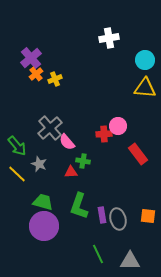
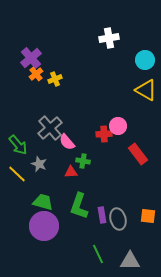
yellow triangle: moved 1 px right, 2 px down; rotated 25 degrees clockwise
green arrow: moved 1 px right, 1 px up
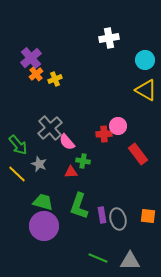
green line: moved 4 px down; rotated 42 degrees counterclockwise
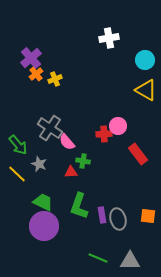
gray cross: rotated 15 degrees counterclockwise
green trapezoid: rotated 10 degrees clockwise
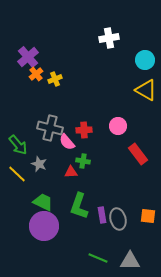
purple cross: moved 3 px left, 1 px up
gray cross: rotated 20 degrees counterclockwise
red cross: moved 20 px left, 4 px up
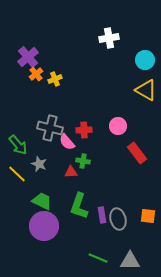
red rectangle: moved 1 px left, 1 px up
green trapezoid: moved 1 px left, 1 px up
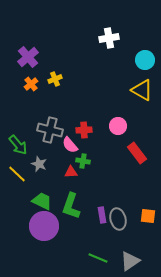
orange cross: moved 5 px left, 10 px down
yellow triangle: moved 4 px left
gray cross: moved 2 px down
pink semicircle: moved 3 px right, 3 px down
green L-shape: moved 8 px left
gray triangle: rotated 35 degrees counterclockwise
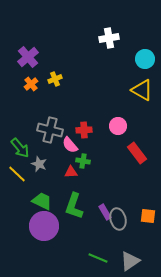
cyan circle: moved 1 px up
green arrow: moved 2 px right, 3 px down
green L-shape: moved 3 px right
purple rectangle: moved 3 px right, 3 px up; rotated 21 degrees counterclockwise
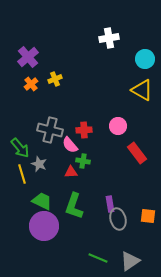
yellow line: moved 5 px right; rotated 30 degrees clockwise
purple rectangle: moved 5 px right, 8 px up; rotated 21 degrees clockwise
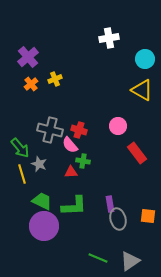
red cross: moved 5 px left; rotated 21 degrees clockwise
green L-shape: rotated 112 degrees counterclockwise
